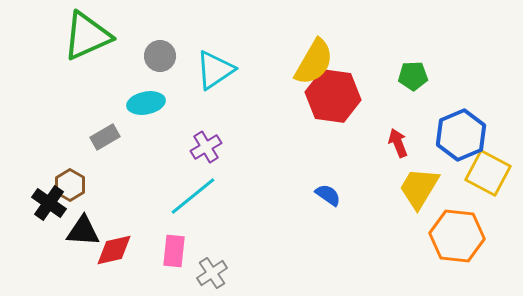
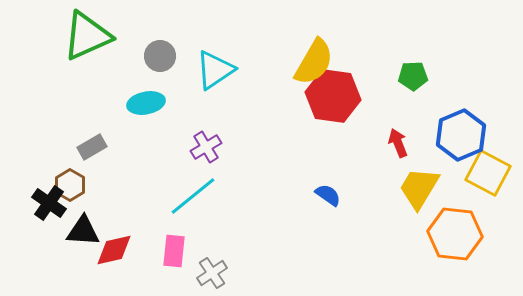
gray rectangle: moved 13 px left, 10 px down
orange hexagon: moved 2 px left, 2 px up
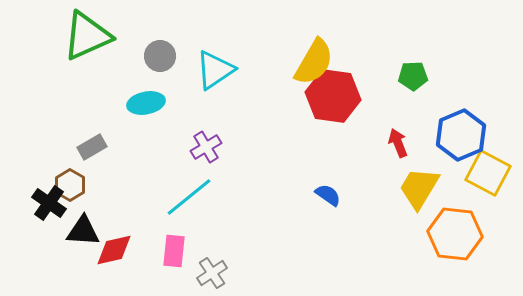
cyan line: moved 4 px left, 1 px down
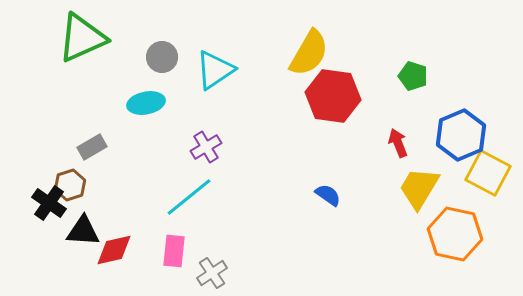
green triangle: moved 5 px left, 2 px down
gray circle: moved 2 px right, 1 px down
yellow semicircle: moved 5 px left, 9 px up
green pentagon: rotated 20 degrees clockwise
brown hexagon: rotated 12 degrees clockwise
orange hexagon: rotated 6 degrees clockwise
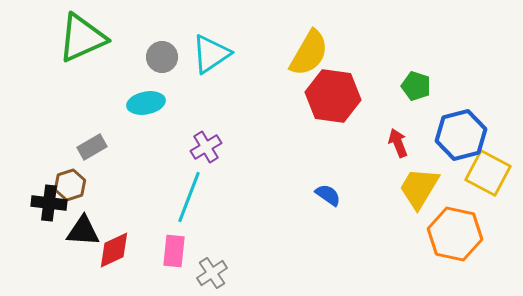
cyan triangle: moved 4 px left, 16 px up
green pentagon: moved 3 px right, 10 px down
blue hexagon: rotated 9 degrees clockwise
cyan line: rotated 30 degrees counterclockwise
black cross: rotated 28 degrees counterclockwise
red diamond: rotated 12 degrees counterclockwise
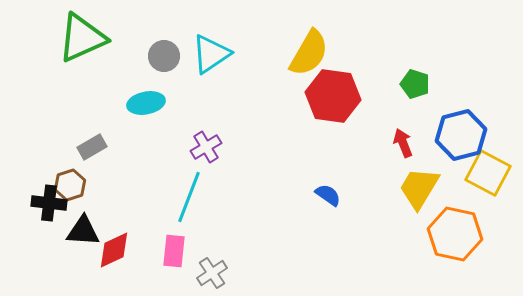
gray circle: moved 2 px right, 1 px up
green pentagon: moved 1 px left, 2 px up
red arrow: moved 5 px right
